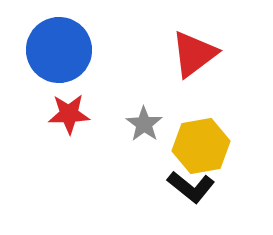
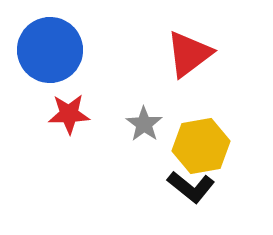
blue circle: moved 9 px left
red triangle: moved 5 px left
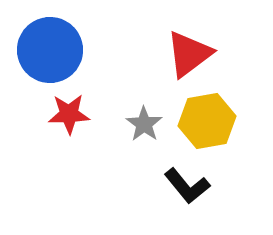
yellow hexagon: moved 6 px right, 25 px up
black L-shape: moved 4 px left, 1 px up; rotated 12 degrees clockwise
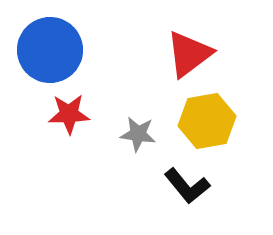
gray star: moved 6 px left, 10 px down; rotated 27 degrees counterclockwise
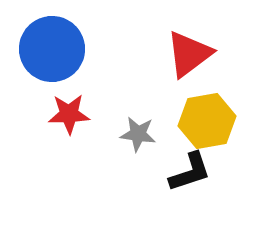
blue circle: moved 2 px right, 1 px up
black L-shape: moved 3 px right, 14 px up; rotated 69 degrees counterclockwise
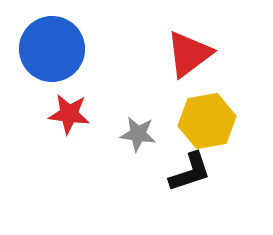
red star: rotated 9 degrees clockwise
